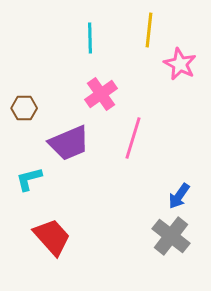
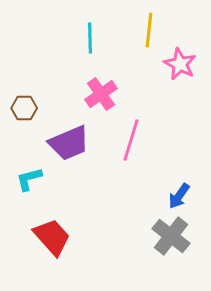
pink line: moved 2 px left, 2 px down
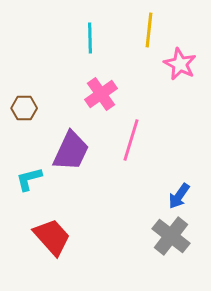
purple trapezoid: moved 2 px right, 8 px down; rotated 42 degrees counterclockwise
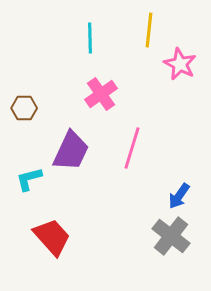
pink line: moved 1 px right, 8 px down
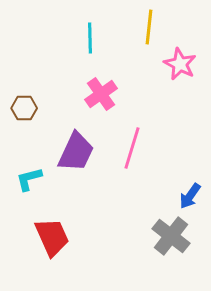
yellow line: moved 3 px up
purple trapezoid: moved 5 px right, 1 px down
blue arrow: moved 11 px right
red trapezoid: rotated 18 degrees clockwise
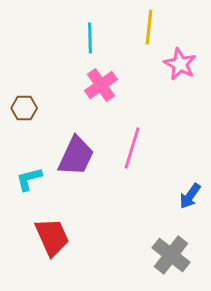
pink cross: moved 9 px up
purple trapezoid: moved 4 px down
gray cross: moved 19 px down
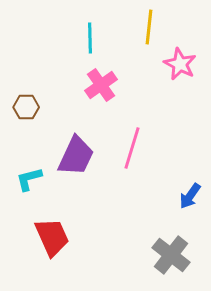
brown hexagon: moved 2 px right, 1 px up
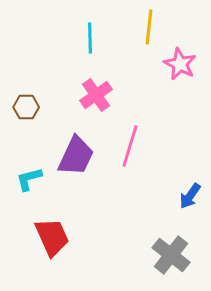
pink cross: moved 5 px left, 10 px down
pink line: moved 2 px left, 2 px up
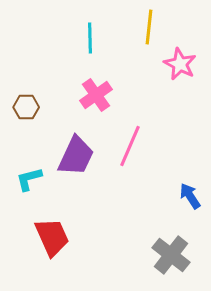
pink line: rotated 6 degrees clockwise
blue arrow: rotated 112 degrees clockwise
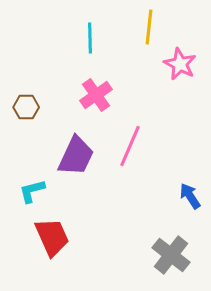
cyan L-shape: moved 3 px right, 12 px down
